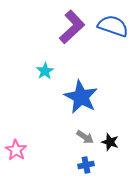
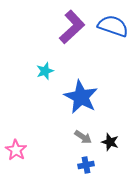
cyan star: rotated 12 degrees clockwise
gray arrow: moved 2 px left
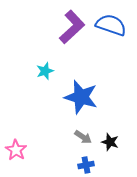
blue semicircle: moved 2 px left, 1 px up
blue star: rotated 12 degrees counterclockwise
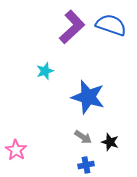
blue star: moved 7 px right
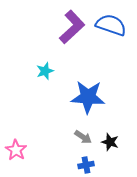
blue star: rotated 12 degrees counterclockwise
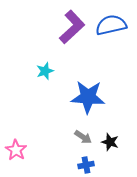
blue semicircle: rotated 32 degrees counterclockwise
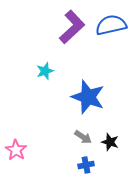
blue star: rotated 16 degrees clockwise
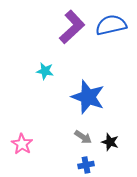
cyan star: rotated 30 degrees clockwise
pink star: moved 6 px right, 6 px up
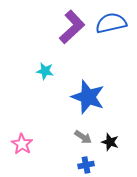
blue semicircle: moved 2 px up
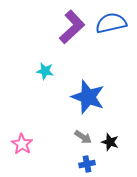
blue cross: moved 1 px right, 1 px up
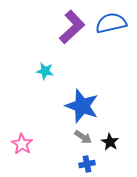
blue star: moved 6 px left, 9 px down
black star: rotated 12 degrees clockwise
